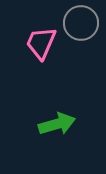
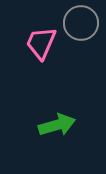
green arrow: moved 1 px down
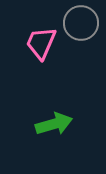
green arrow: moved 3 px left, 1 px up
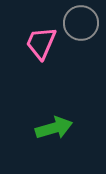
green arrow: moved 4 px down
